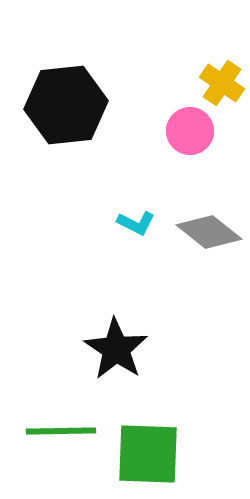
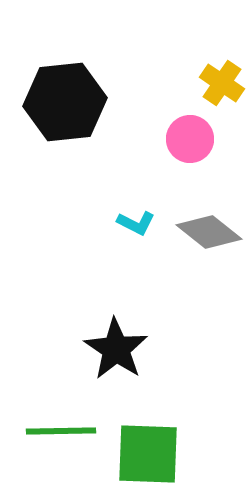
black hexagon: moved 1 px left, 3 px up
pink circle: moved 8 px down
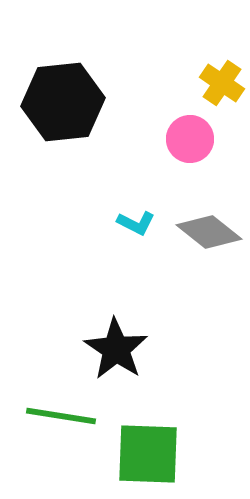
black hexagon: moved 2 px left
green line: moved 15 px up; rotated 10 degrees clockwise
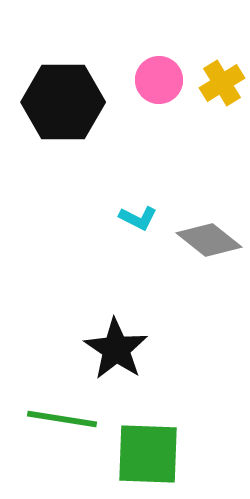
yellow cross: rotated 24 degrees clockwise
black hexagon: rotated 6 degrees clockwise
pink circle: moved 31 px left, 59 px up
cyan L-shape: moved 2 px right, 5 px up
gray diamond: moved 8 px down
green line: moved 1 px right, 3 px down
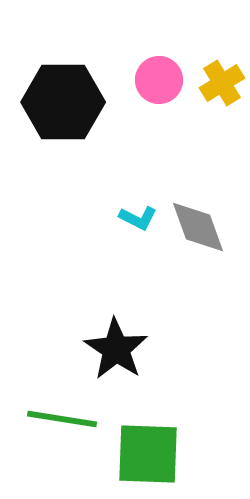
gray diamond: moved 11 px left, 13 px up; rotated 32 degrees clockwise
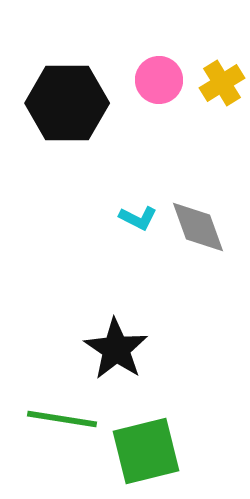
black hexagon: moved 4 px right, 1 px down
green square: moved 2 px left, 3 px up; rotated 16 degrees counterclockwise
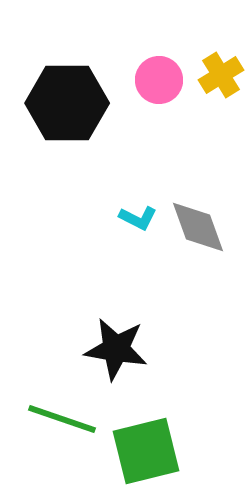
yellow cross: moved 1 px left, 8 px up
black star: rotated 24 degrees counterclockwise
green line: rotated 10 degrees clockwise
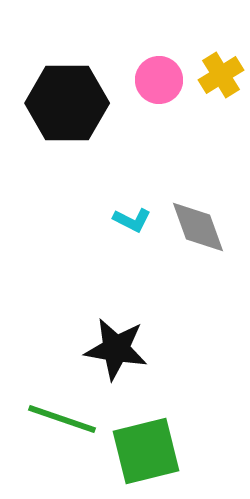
cyan L-shape: moved 6 px left, 2 px down
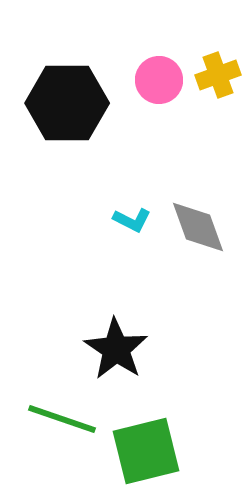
yellow cross: moved 3 px left; rotated 12 degrees clockwise
black star: rotated 24 degrees clockwise
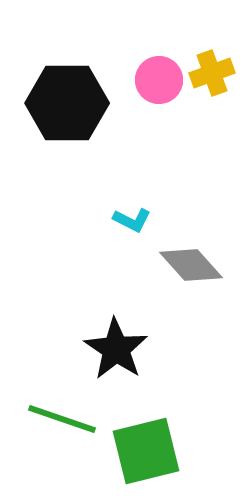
yellow cross: moved 6 px left, 2 px up
gray diamond: moved 7 px left, 38 px down; rotated 22 degrees counterclockwise
